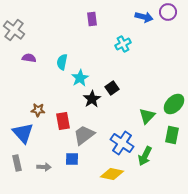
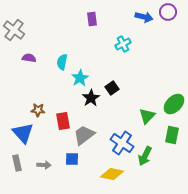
black star: moved 1 px left, 1 px up
gray arrow: moved 2 px up
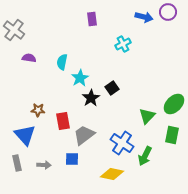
blue triangle: moved 2 px right, 2 px down
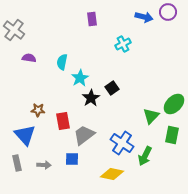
green triangle: moved 4 px right
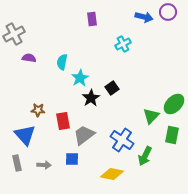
gray cross: moved 4 px down; rotated 25 degrees clockwise
blue cross: moved 3 px up
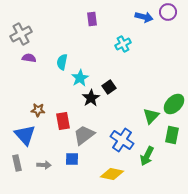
gray cross: moved 7 px right
black square: moved 3 px left, 1 px up
green arrow: moved 2 px right
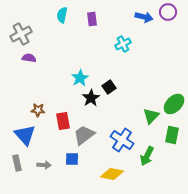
cyan semicircle: moved 47 px up
